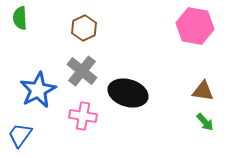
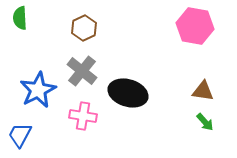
blue trapezoid: rotated 8 degrees counterclockwise
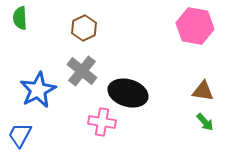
pink cross: moved 19 px right, 6 px down
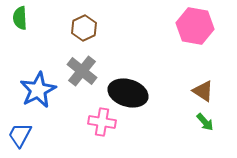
brown triangle: rotated 25 degrees clockwise
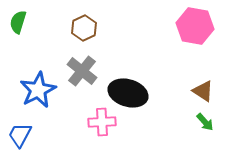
green semicircle: moved 2 px left, 4 px down; rotated 20 degrees clockwise
pink cross: rotated 12 degrees counterclockwise
